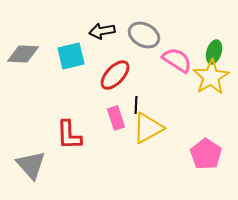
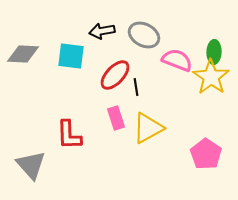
green ellipse: rotated 15 degrees counterclockwise
cyan square: rotated 20 degrees clockwise
pink semicircle: rotated 12 degrees counterclockwise
yellow star: rotated 6 degrees counterclockwise
black line: moved 18 px up; rotated 12 degrees counterclockwise
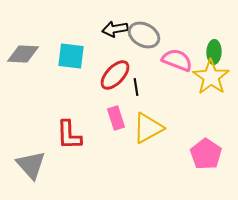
black arrow: moved 13 px right, 2 px up
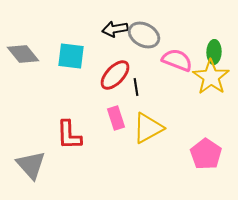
gray diamond: rotated 48 degrees clockwise
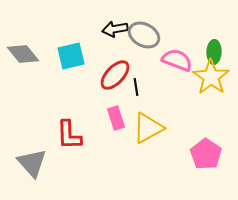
cyan square: rotated 20 degrees counterclockwise
gray triangle: moved 1 px right, 2 px up
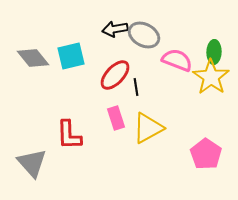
gray diamond: moved 10 px right, 4 px down
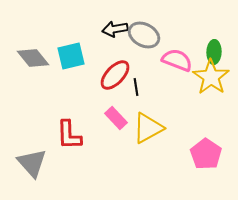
pink rectangle: rotated 25 degrees counterclockwise
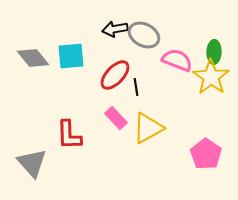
cyan square: rotated 8 degrees clockwise
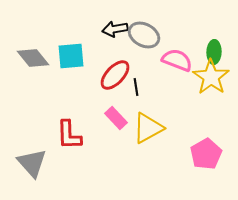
pink pentagon: rotated 8 degrees clockwise
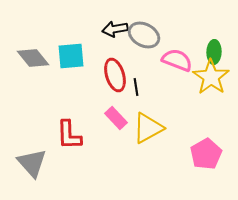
red ellipse: rotated 60 degrees counterclockwise
